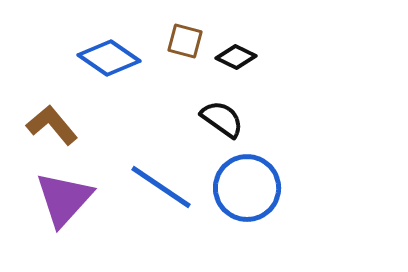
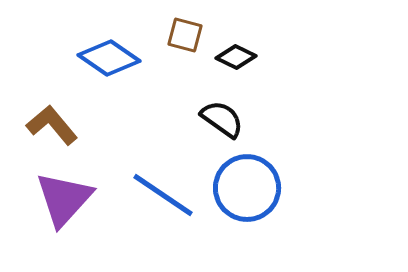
brown square: moved 6 px up
blue line: moved 2 px right, 8 px down
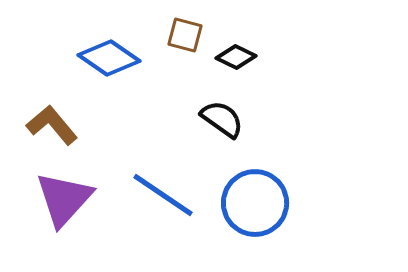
blue circle: moved 8 px right, 15 px down
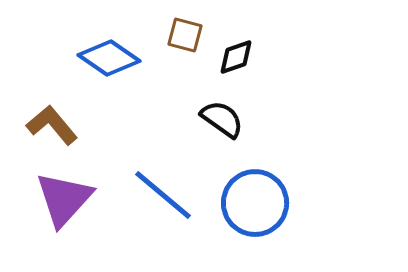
black diamond: rotated 45 degrees counterclockwise
blue line: rotated 6 degrees clockwise
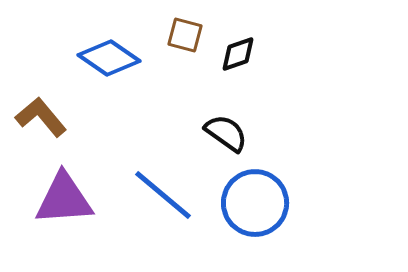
black diamond: moved 2 px right, 3 px up
black semicircle: moved 4 px right, 14 px down
brown L-shape: moved 11 px left, 8 px up
purple triangle: rotated 44 degrees clockwise
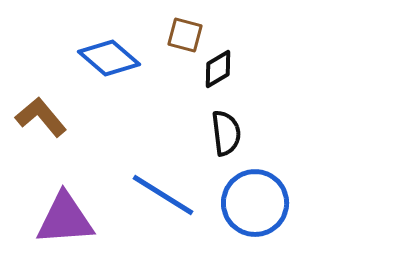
black diamond: moved 20 px left, 15 px down; rotated 12 degrees counterclockwise
blue diamond: rotated 6 degrees clockwise
black semicircle: rotated 48 degrees clockwise
blue line: rotated 8 degrees counterclockwise
purple triangle: moved 1 px right, 20 px down
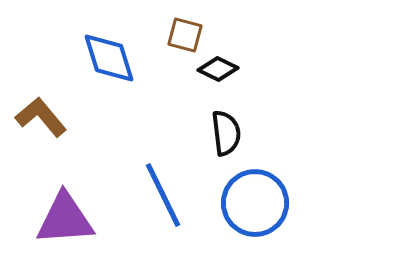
blue diamond: rotated 32 degrees clockwise
black diamond: rotated 57 degrees clockwise
blue line: rotated 32 degrees clockwise
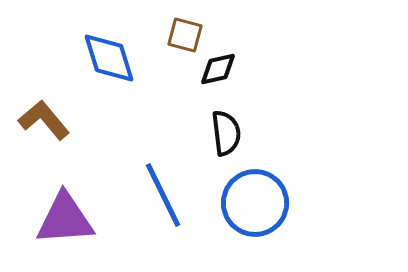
black diamond: rotated 39 degrees counterclockwise
brown L-shape: moved 3 px right, 3 px down
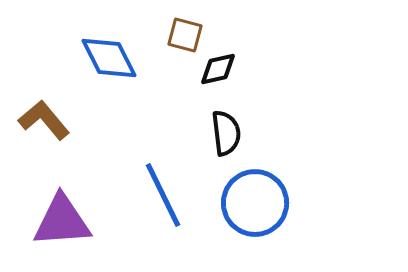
blue diamond: rotated 10 degrees counterclockwise
purple triangle: moved 3 px left, 2 px down
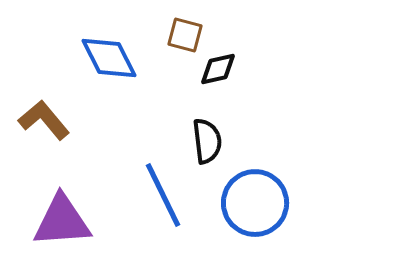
black semicircle: moved 19 px left, 8 px down
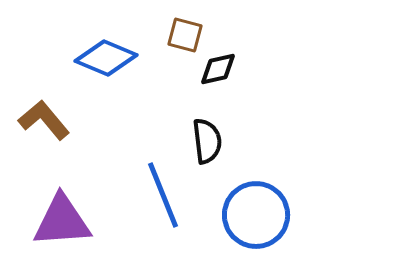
blue diamond: moved 3 px left; rotated 40 degrees counterclockwise
blue line: rotated 4 degrees clockwise
blue circle: moved 1 px right, 12 px down
